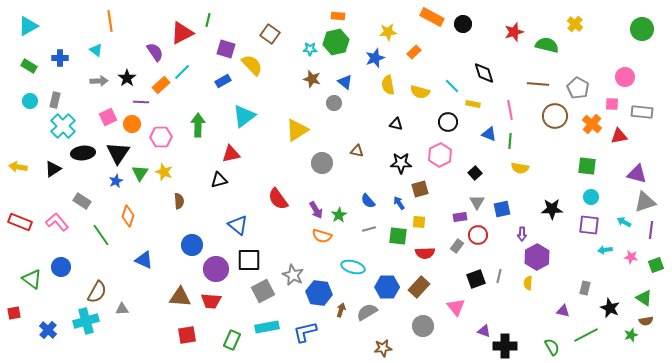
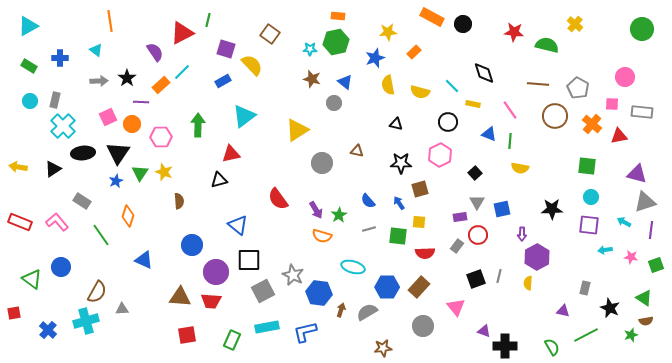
red star at (514, 32): rotated 24 degrees clockwise
pink line at (510, 110): rotated 24 degrees counterclockwise
purple circle at (216, 269): moved 3 px down
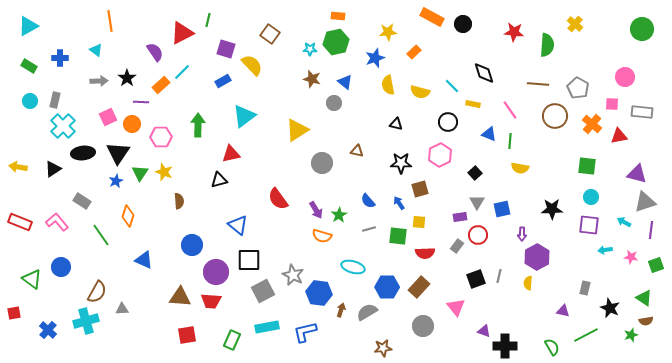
green semicircle at (547, 45): rotated 80 degrees clockwise
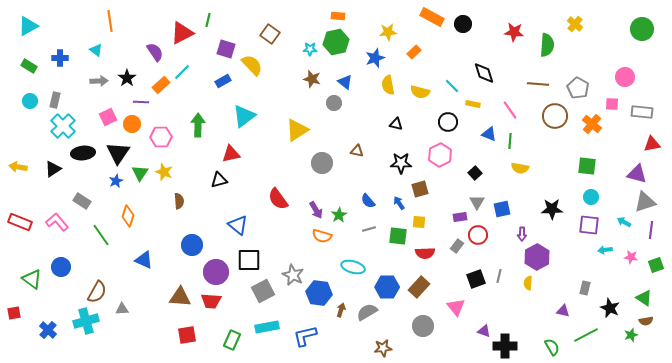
red triangle at (619, 136): moved 33 px right, 8 px down
blue L-shape at (305, 332): moved 4 px down
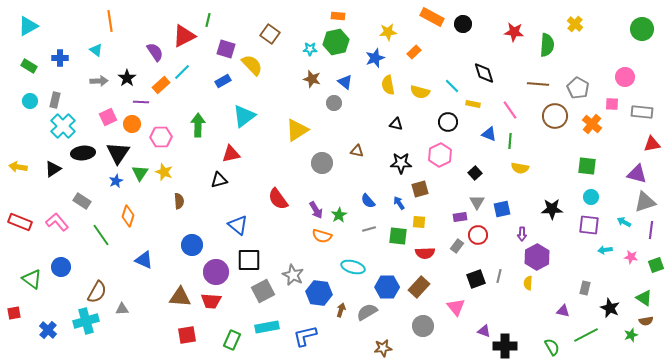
red triangle at (182, 33): moved 2 px right, 3 px down
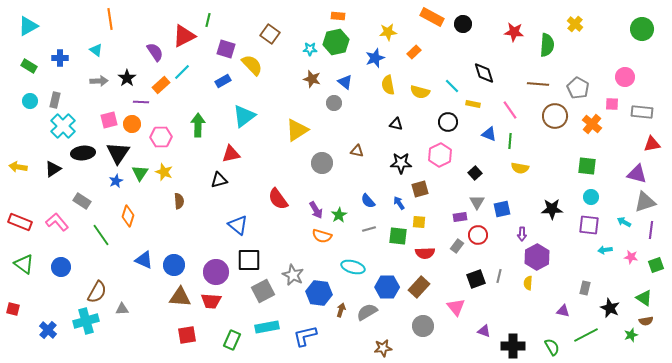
orange line at (110, 21): moved 2 px up
pink square at (108, 117): moved 1 px right, 3 px down; rotated 12 degrees clockwise
blue circle at (192, 245): moved 18 px left, 20 px down
green triangle at (32, 279): moved 8 px left, 15 px up
red square at (14, 313): moved 1 px left, 4 px up; rotated 24 degrees clockwise
black cross at (505, 346): moved 8 px right
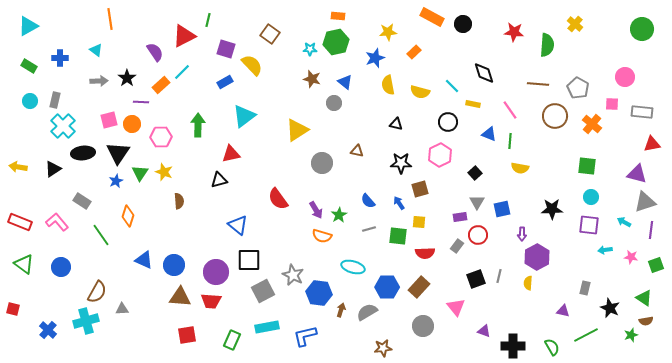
blue rectangle at (223, 81): moved 2 px right, 1 px down
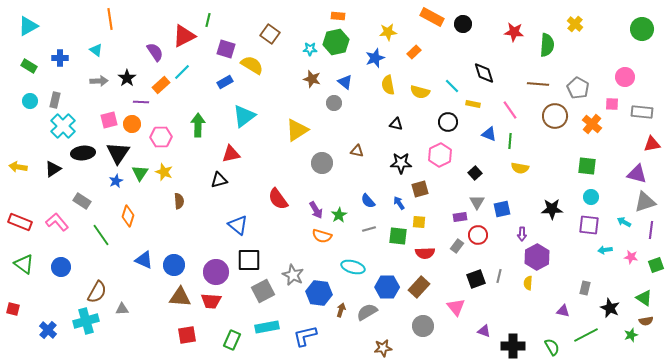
yellow semicircle at (252, 65): rotated 15 degrees counterclockwise
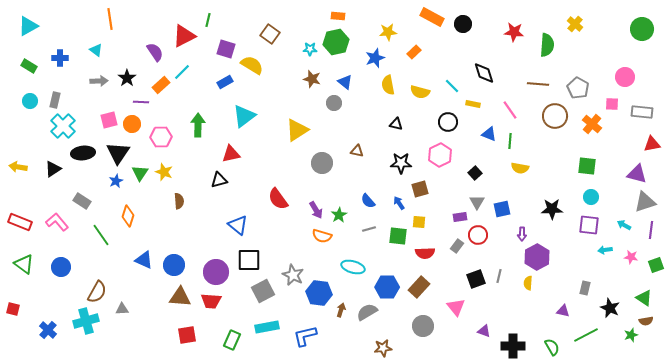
cyan arrow at (624, 222): moved 3 px down
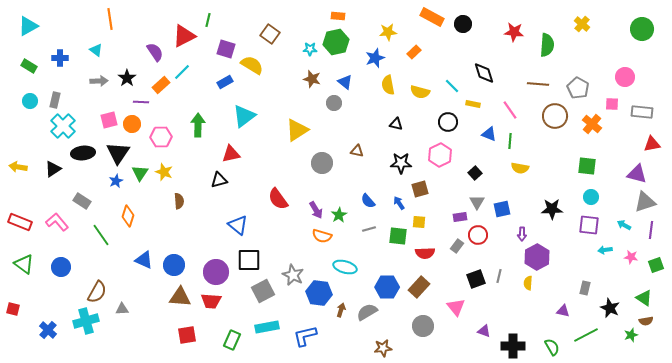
yellow cross at (575, 24): moved 7 px right
cyan ellipse at (353, 267): moved 8 px left
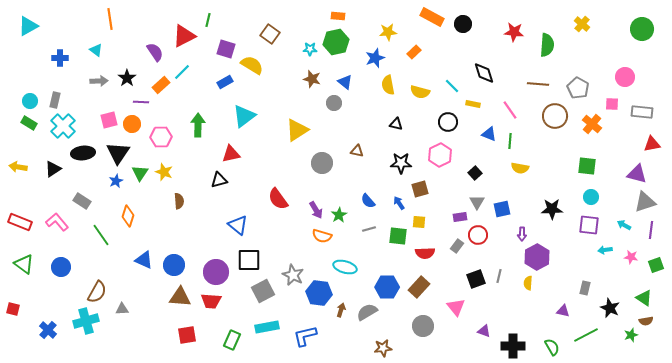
green rectangle at (29, 66): moved 57 px down
